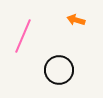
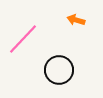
pink line: moved 3 px down; rotated 20 degrees clockwise
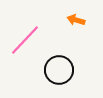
pink line: moved 2 px right, 1 px down
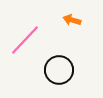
orange arrow: moved 4 px left
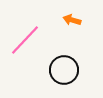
black circle: moved 5 px right
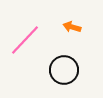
orange arrow: moved 7 px down
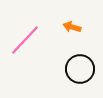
black circle: moved 16 px right, 1 px up
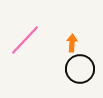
orange arrow: moved 16 px down; rotated 78 degrees clockwise
